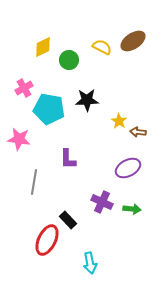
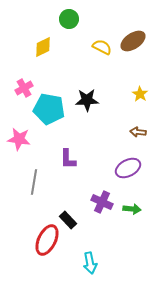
green circle: moved 41 px up
yellow star: moved 21 px right, 27 px up
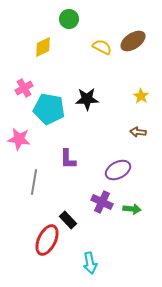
yellow star: moved 1 px right, 2 px down
black star: moved 1 px up
purple ellipse: moved 10 px left, 2 px down
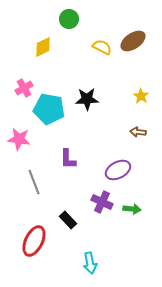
gray line: rotated 30 degrees counterclockwise
red ellipse: moved 13 px left, 1 px down
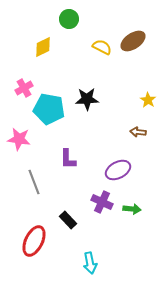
yellow star: moved 7 px right, 4 px down
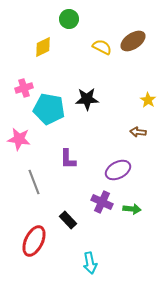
pink cross: rotated 12 degrees clockwise
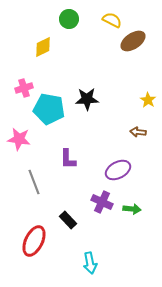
yellow semicircle: moved 10 px right, 27 px up
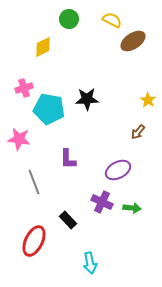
brown arrow: rotated 56 degrees counterclockwise
green arrow: moved 1 px up
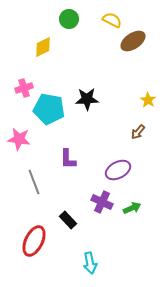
green arrow: rotated 30 degrees counterclockwise
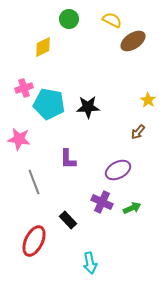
black star: moved 1 px right, 8 px down
cyan pentagon: moved 5 px up
